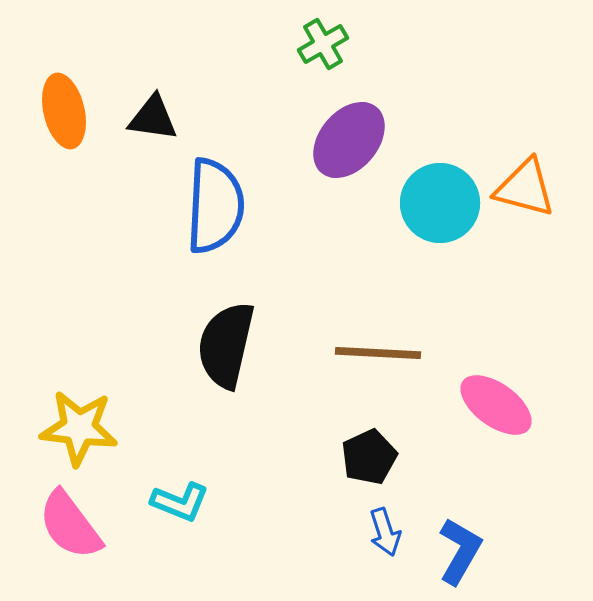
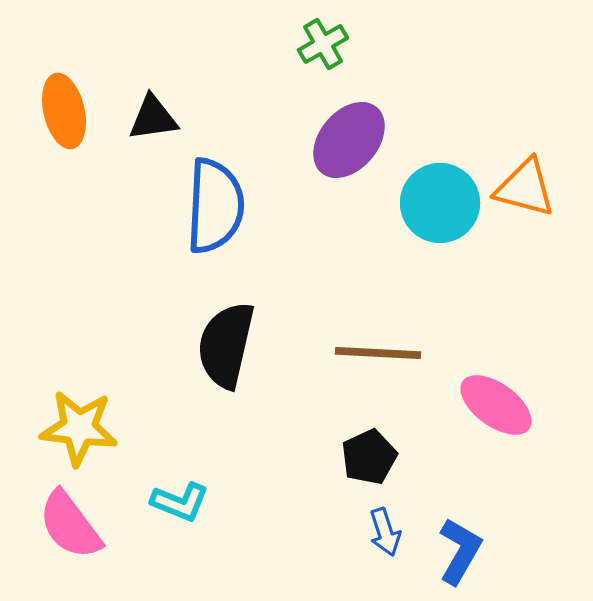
black triangle: rotated 16 degrees counterclockwise
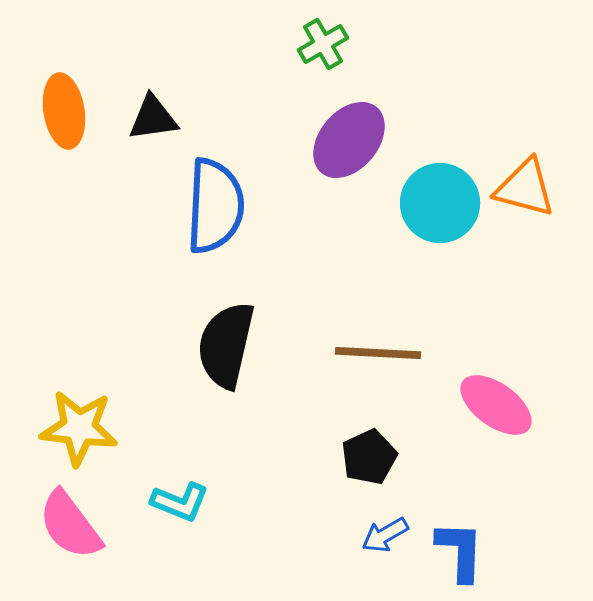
orange ellipse: rotated 4 degrees clockwise
blue arrow: moved 3 px down; rotated 78 degrees clockwise
blue L-shape: rotated 28 degrees counterclockwise
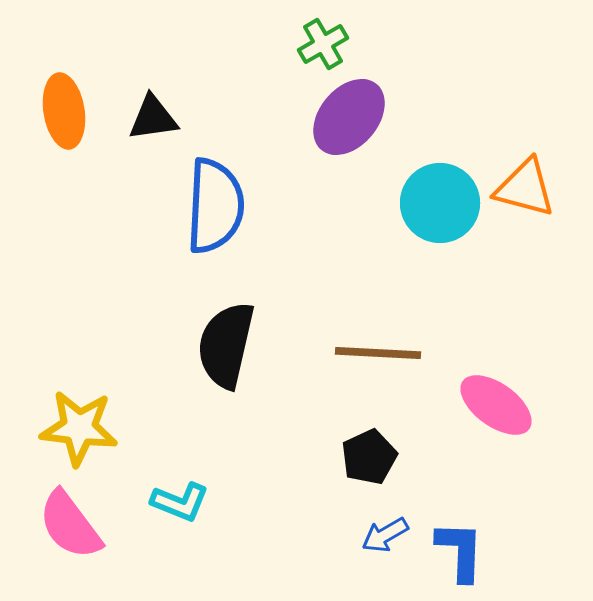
purple ellipse: moved 23 px up
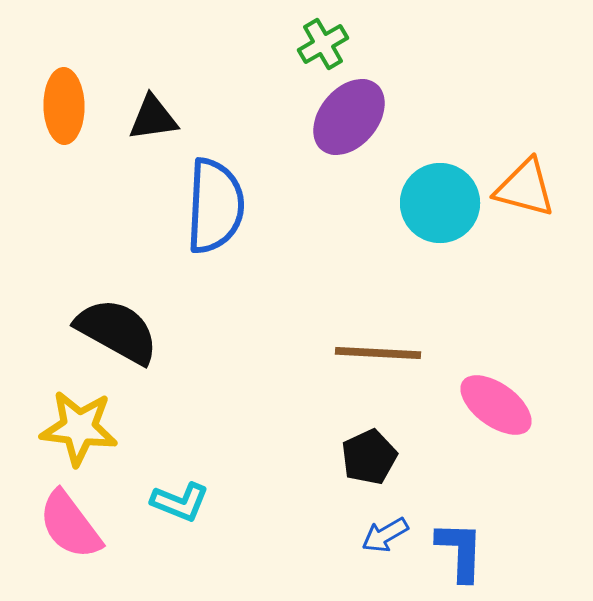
orange ellipse: moved 5 px up; rotated 8 degrees clockwise
black semicircle: moved 109 px left, 14 px up; rotated 106 degrees clockwise
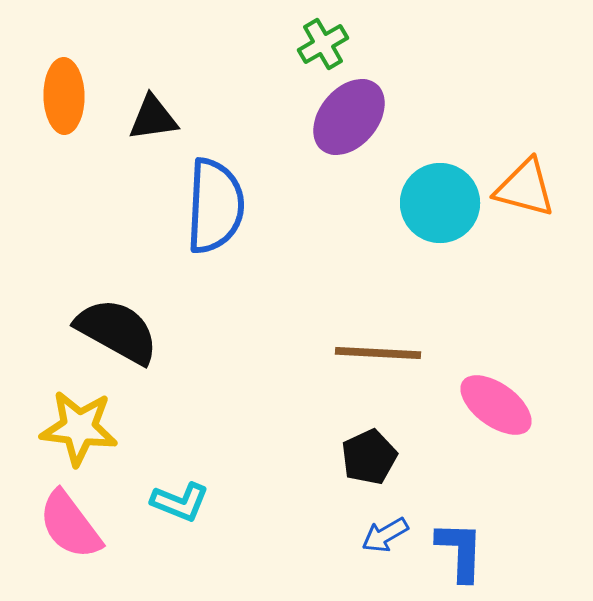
orange ellipse: moved 10 px up
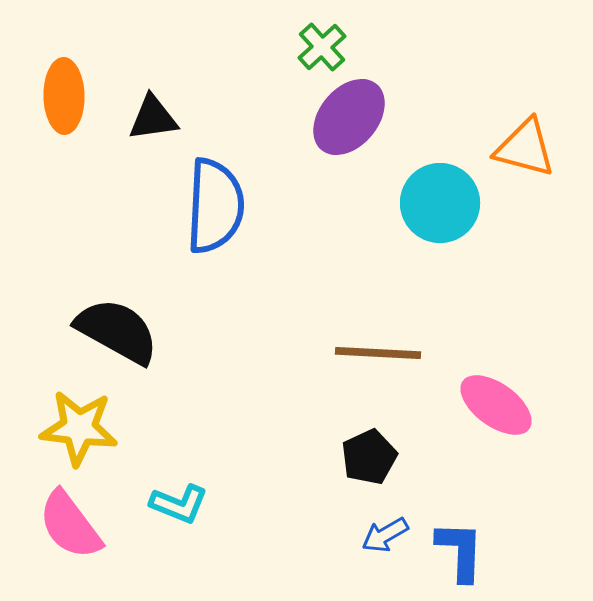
green cross: moved 1 px left, 3 px down; rotated 12 degrees counterclockwise
orange triangle: moved 40 px up
cyan L-shape: moved 1 px left, 2 px down
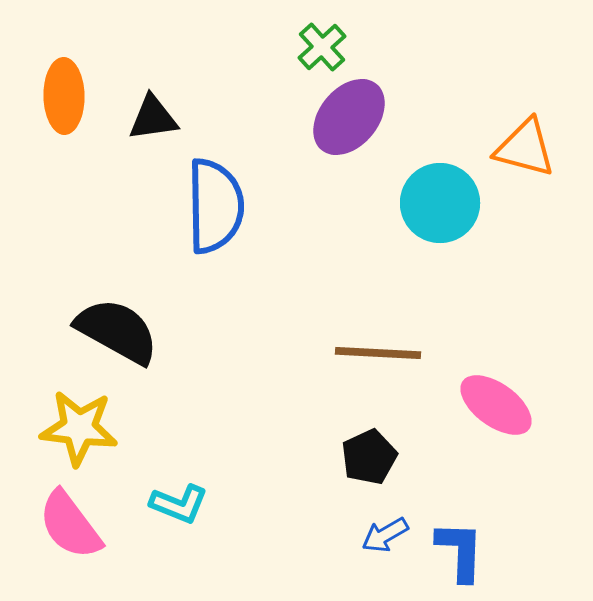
blue semicircle: rotated 4 degrees counterclockwise
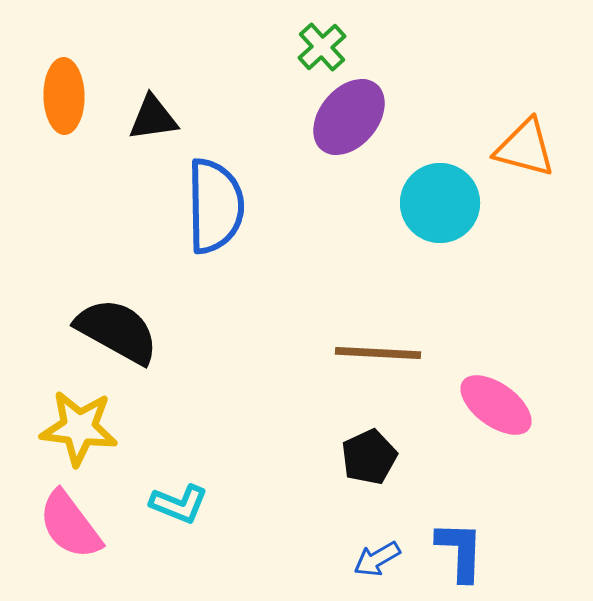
blue arrow: moved 8 px left, 24 px down
